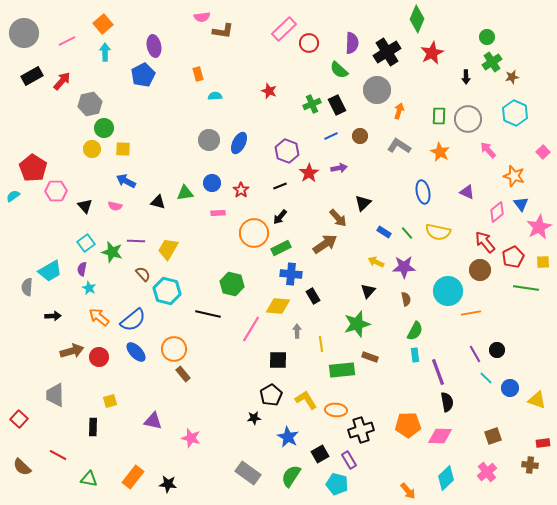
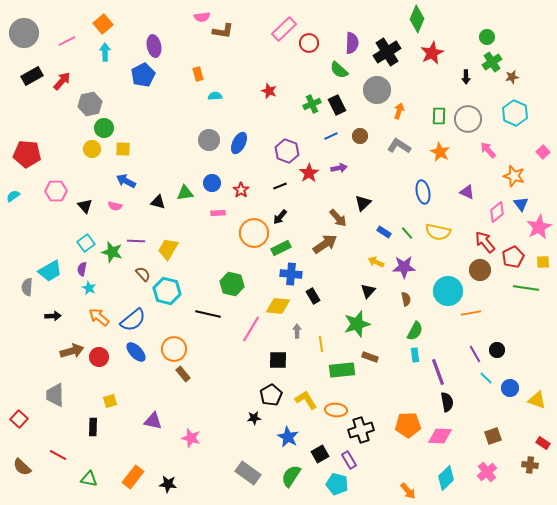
red pentagon at (33, 168): moved 6 px left, 14 px up; rotated 28 degrees counterclockwise
red rectangle at (543, 443): rotated 40 degrees clockwise
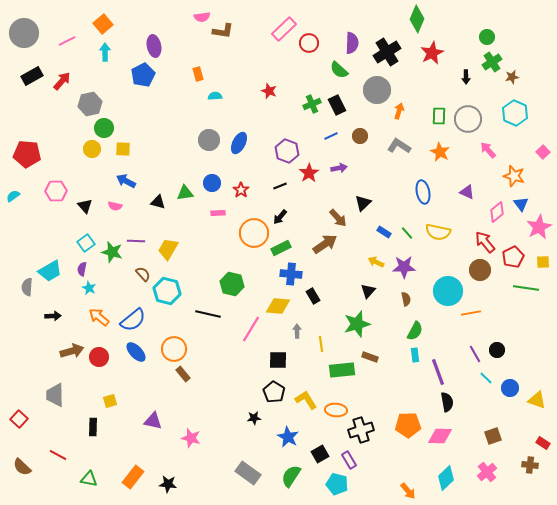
black pentagon at (271, 395): moved 3 px right, 3 px up; rotated 10 degrees counterclockwise
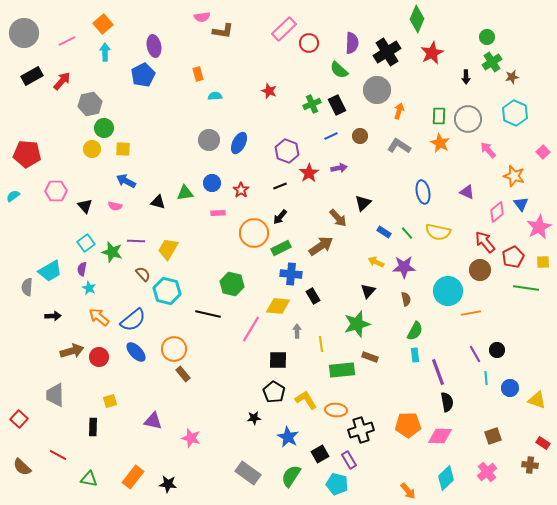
orange star at (440, 152): moved 9 px up
brown arrow at (325, 244): moved 4 px left, 2 px down
cyan line at (486, 378): rotated 40 degrees clockwise
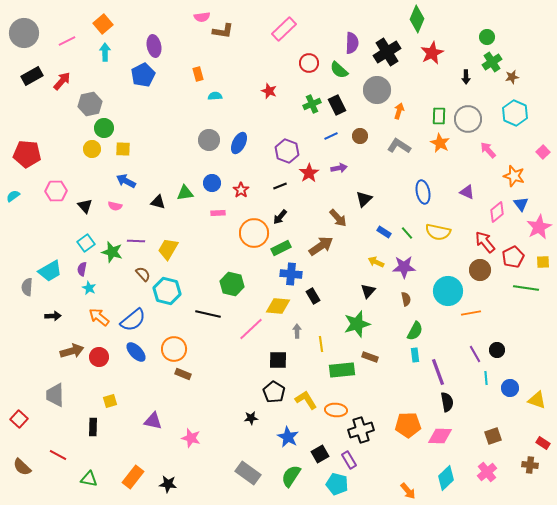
red circle at (309, 43): moved 20 px down
black triangle at (363, 203): moved 1 px right, 4 px up
pink line at (251, 329): rotated 16 degrees clockwise
brown rectangle at (183, 374): rotated 28 degrees counterclockwise
black star at (254, 418): moved 3 px left
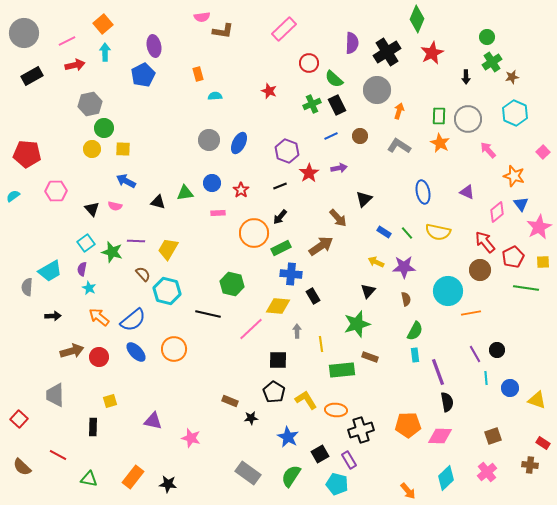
green semicircle at (339, 70): moved 5 px left, 9 px down
red arrow at (62, 81): moved 13 px right, 16 px up; rotated 36 degrees clockwise
black triangle at (85, 206): moved 7 px right, 3 px down
brown rectangle at (183, 374): moved 47 px right, 27 px down
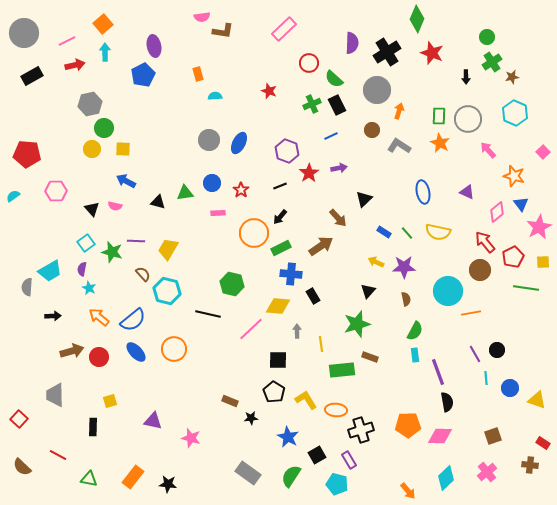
red star at (432, 53): rotated 25 degrees counterclockwise
brown circle at (360, 136): moved 12 px right, 6 px up
black square at (320, 454): moved 3 px left, 1 px down
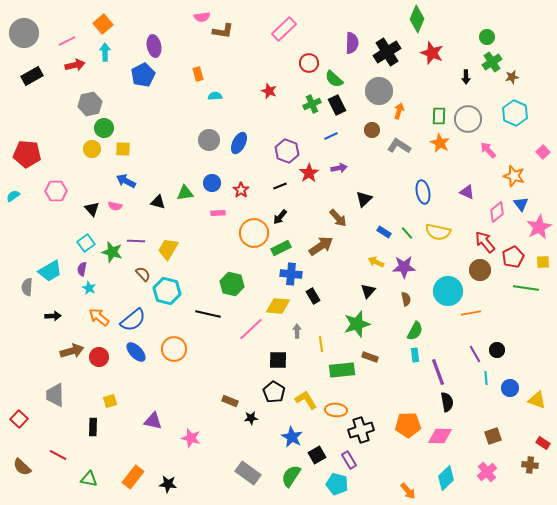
gray circle at (377, 90): moved 2 px right, 1 px down
blue star at (288, 437): moved 4 px right
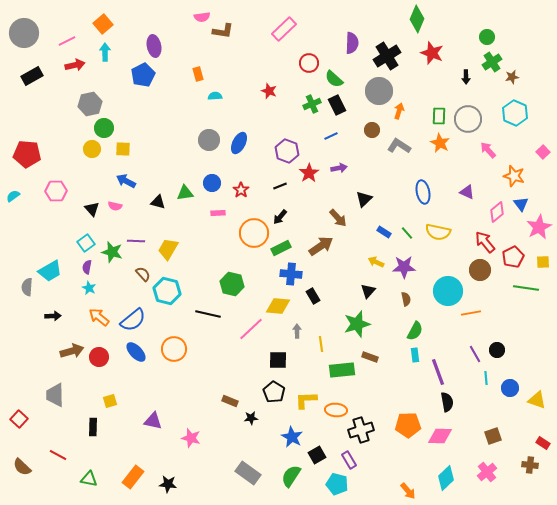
black cross at (387, 52): moved 4 px down
purple semicircle at (82, 269): moved 5 px right, 2 px up
yellow L-shape at (306, 400): rotated 60 degrees counterclockwise
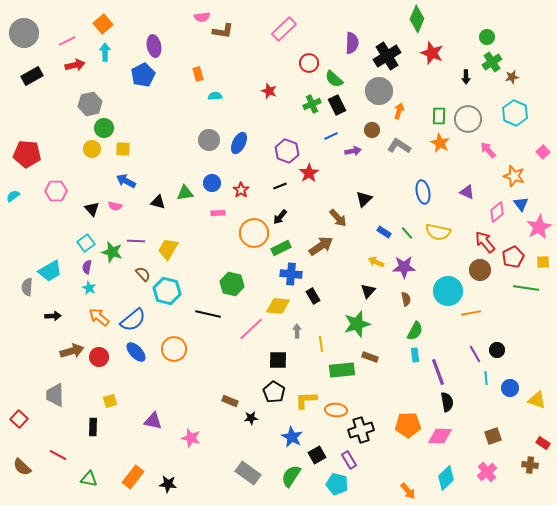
purple arrow at (339, 168): moved 14 px right, 17 px up
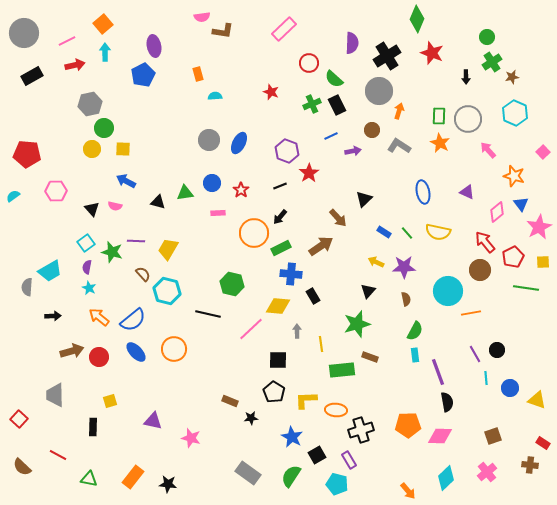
red star at (269, 91): moved 2 px right, 1 px down
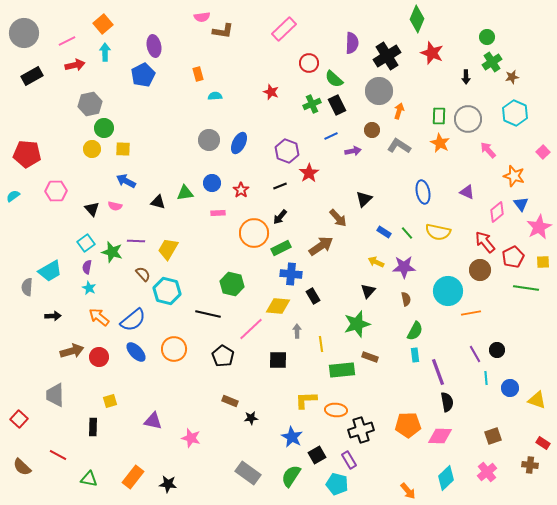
black pentagon at (274, 392): moved 51 px left, 36 px up
